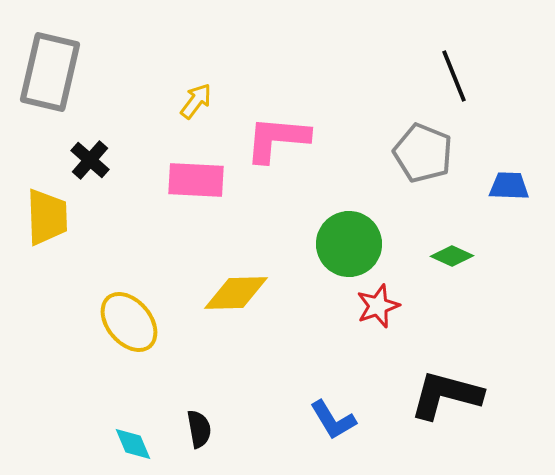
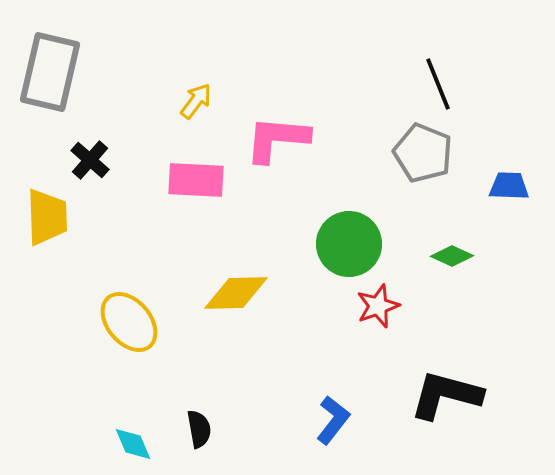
black line: moved 16 px left, 8 px down
blue L-shape: rotated 111 degrees counterclockwise
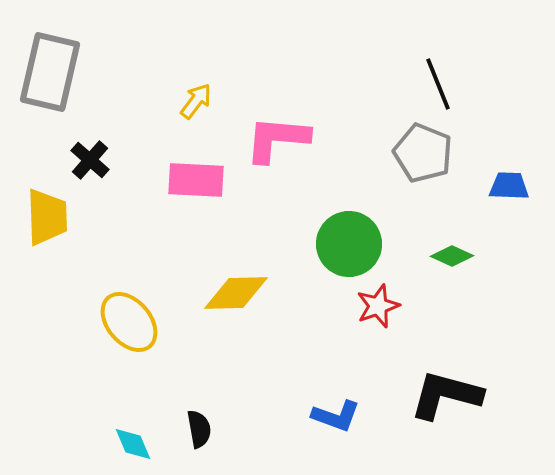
blue L-shape: moved 3 px right, 4 px up; rotated 72 degrees clockwise
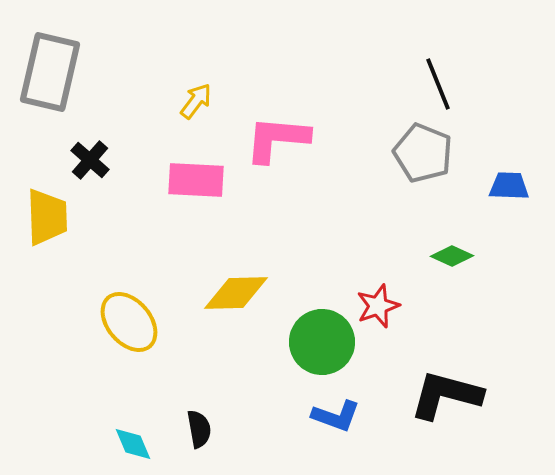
green circle: moved 27 px left, 98 px down
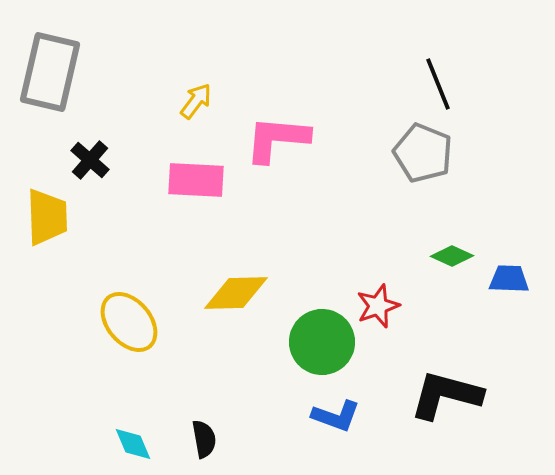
blue trapezoid: moved 93 px down
black semicircle: moved 5 px right, 10 px down
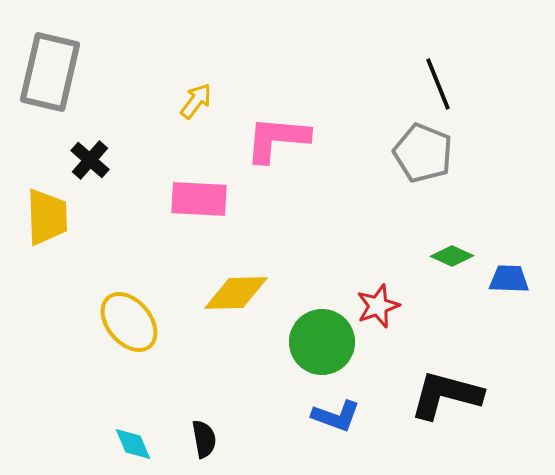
pink rectangle: moved 3 px right, 19 px down
